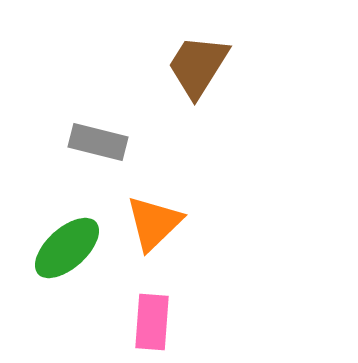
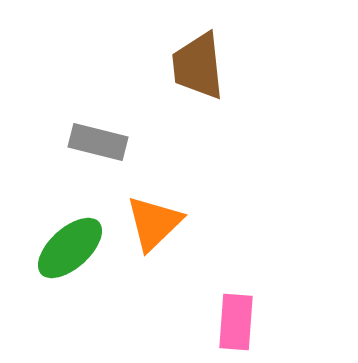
brown trapezoid: rotated 38 degrees counterclockwise
green ellipse: moved 3 px right
pink rectangle: moved 84 px right
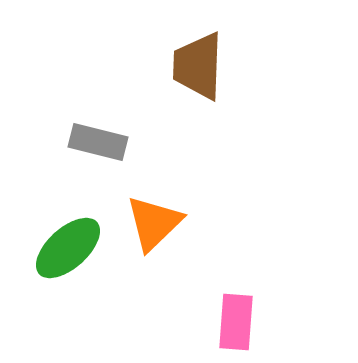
brown trapezoid: rotated 8 degrees clockwise
green ellipse: moved 2 px left
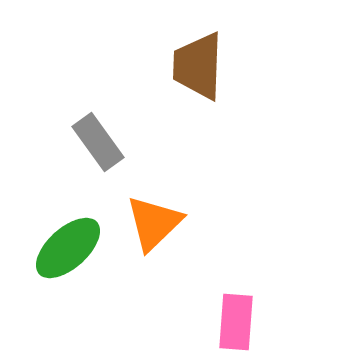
gray rectangle: rotated 40 degrees clockwise
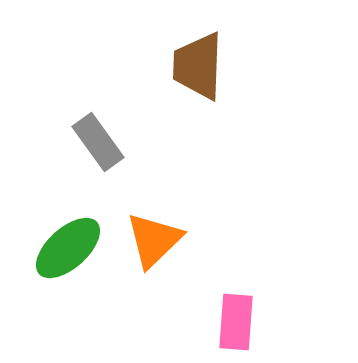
orange triangle: moved 17 px down
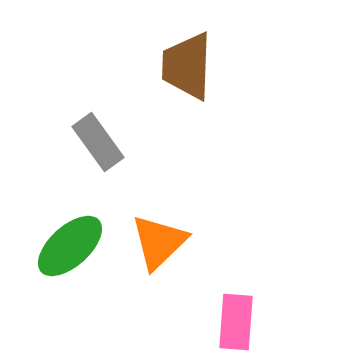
brown trapezoid: moved 11 px left
orange triangle: moved 5 px right, 2 px down
green ellipse: moved 2 px right, 2 px up
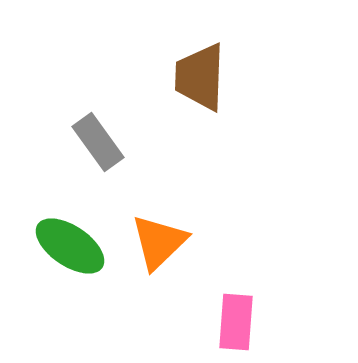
brown trapezoid: moved 13 px right, 11 px down
green ellipse: rotated 76 degrees clockwise
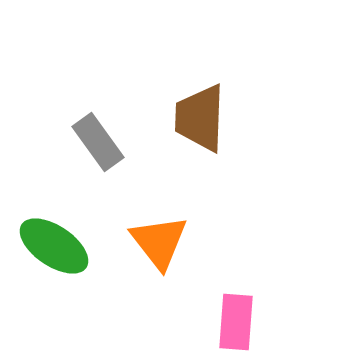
brown trapezoid: moved 41 px down
orange triangle: rotated 24 degrees counterclockwise
green ellipse: moved 16 px left
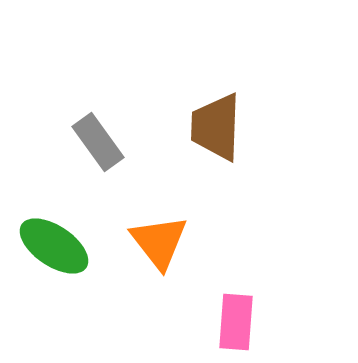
brown trapezoid: moved 16 px right, 9 px down
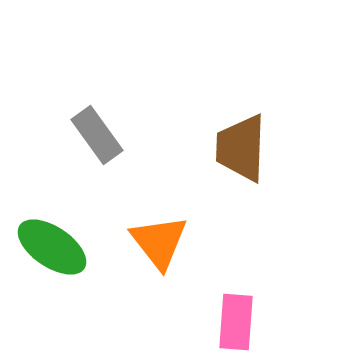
brown trapezoid: moved 25 px right, 21 px down
gray rectangle: moved 1 px left, 7 px up
green ellipse: moved 2 px left, 1 px down
